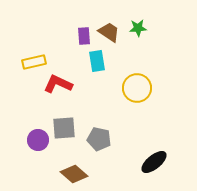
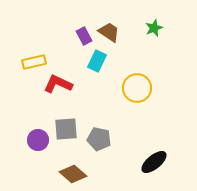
green star: moved 16 px right; rotated 18 degrees counterclockwise
purple rectangle: rotated 24 degrees counterclockwise
cyan rectangle: rotated 35 degrees clockwise
gray square: moved 2 px right, 1 px down
brown diamond: moved 1 px left
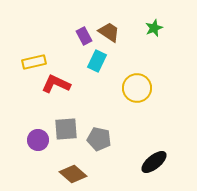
red L-shape: moved 2 px left
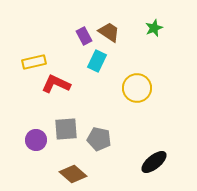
purple circle: moved 2 px left
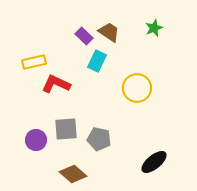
purple rectangle: rotated 18 degrees counterclockwise
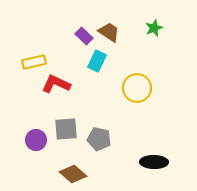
black ellipse: rotated 40 degrees clockwise
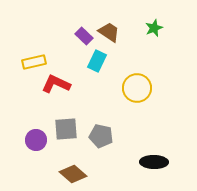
gray pentagon: moved 2 px right, 3 px up
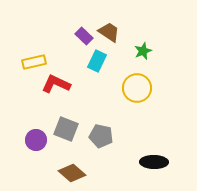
green star: moved 11 px left, 23 px down
gray square: rotated 25 degrees clockwise
brown diamond: moved 1 px left, 1 px up
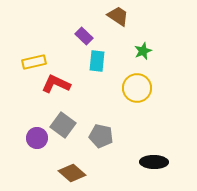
brown trapezoid: moved 9 px right, 16 px up
cyan rectangle: rotated 20 degrees counterclockwise
gray square: moved 3 px left, 4 px up; rotated 15 degrees clockwise
purple circle: moved 1 px right, 2 px up
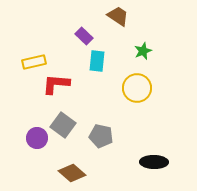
red L-shape: rotated 20 degrees counterclockwise
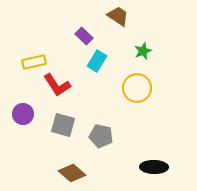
cyan rectangle: rotated 25 degrees clockwise
red L-shape: moved 1 px right, 1 px down; rotated 128 degrees counterclockwise
gray square: rotated 20 degrees counterclockwise
purple circle: moved 14 px left, 24 px up
black ellipse: moved 5 px down
